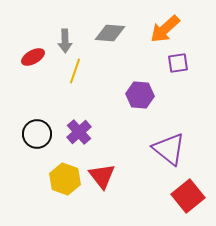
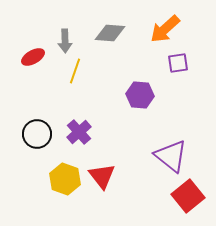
purple triangle: moved 2 px right, 7 px down
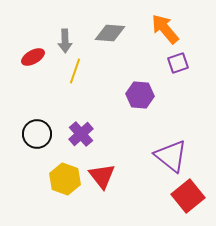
orange arrow: rotated 92 degrees clockwise
purple square: rotated 10 degrees counterclockwise
purple cross: moved 2 px right, 2 px down
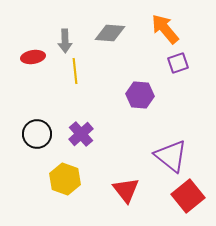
red ellipse: rotated 20 degrees clockwise
yellow line: rotated 25 degrees counterclockwise
red triangle: moved 24 px right, 14 px down
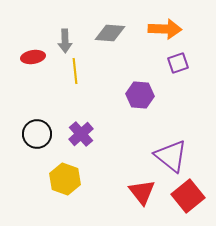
orange arrow: rotated 132 degrees clockwise
red triangle: moved 16 px right, 2 px down
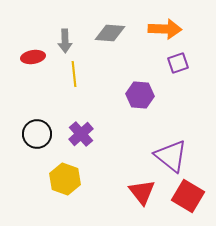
yellow line: moved 1 px left, 3 px down
red square: rotated 20 degrees counterclockwise
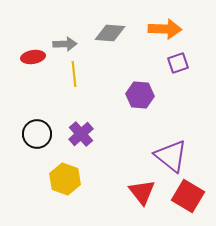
gray arrow: moved 3 px down; rotated 90 degrees counterclockwise
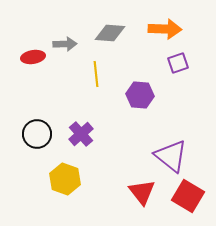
yellow line: moved 22 px right
